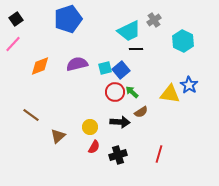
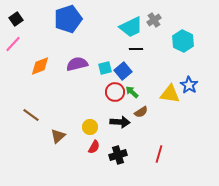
cyan trapezoid: moved 2 px right, 4 px up
blue square: moved 2 px right, 1 px down
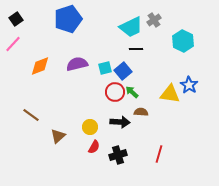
brown semicircle: rotated 144 degrees counterclockwise
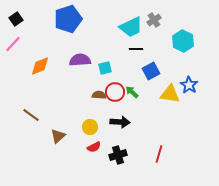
purple semicircle: moved 3 px right, 4 px up; rotated 10 degrees clockwise
blue square: moved 28 px right; rotated 12 degrees clockwise
brown semicircle: moved 42 px left, 17 px up
red semicircle: rotated 32 degrees clockwise
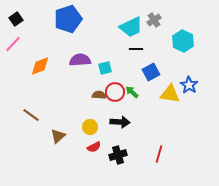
blue square: moved 1 px down
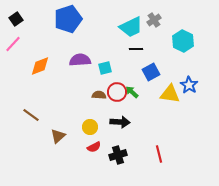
red circle: moved 2 px right
red line: rotated 30 degrees counterclockwise
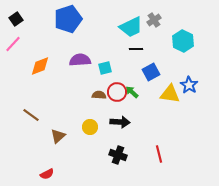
red semicircle: moved 47 px left, 27 px down
black cross: rotated 36 degrees clockwise
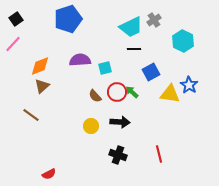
black line: moved 2 px left
brown semicircle: moved 4 px left, 1 px down; rotated 136 degrees counterclockwise
yellow circle: moved 1 px right, 1 px up
brown triangle: moved 16 px left, 50 px up
red semicircle: moved 2 px right
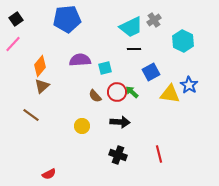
blue pentagon: moved 1 px left; rotated 12 degrees clockwise
orange diamond: rotated 30 degrees counterclockwise
yellow circle: moved 9 px left
